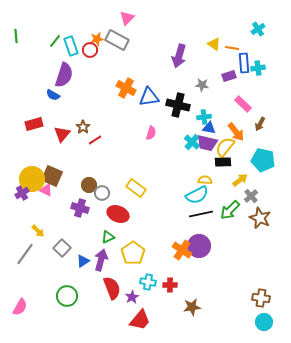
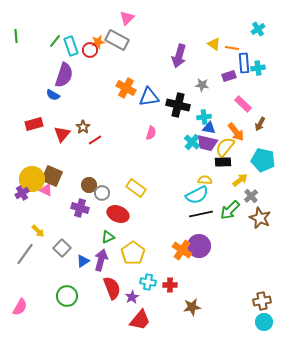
orange star at (97, 39): moved 1 px right, 3 px down
brown cross at (261, 298): moved 1 px right, 3 px down; rotated 18 degrees counterclockwise
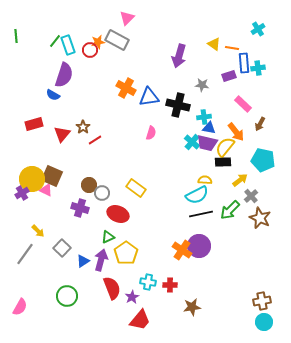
cyan rectangle at (71, 46): moved 3 px left, 1 px up
yellow pentagon at (133, 253): moved 7 px left
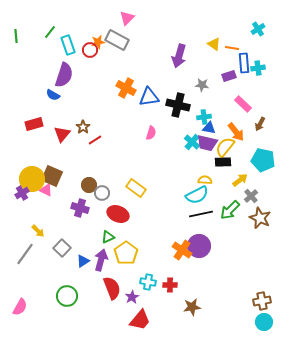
green line at (55, 41): moved 5 px left, 9 px up
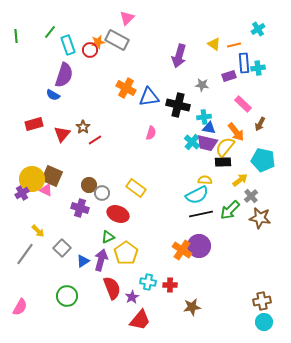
orange line at (232, 48): moved 2 px right, 3 px up; rotated 24 degrees counterclockwise
brown star at (260, 218): rotated 15 degrees counterclockwise
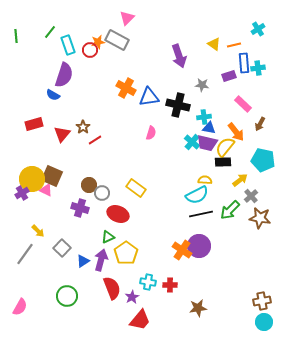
purple arrow at (179, 56): rotated 35 degrees counterclockwise
brown star at (192, 307): moved 6 px right, 1 px down
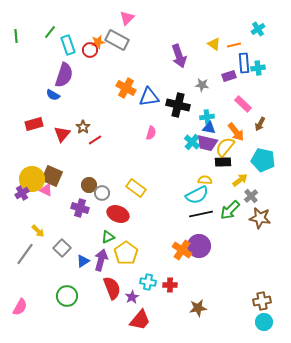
cyan cross at (204, 117): moved 3 px right
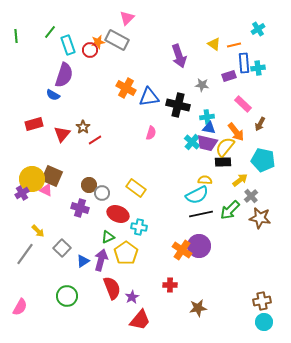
cyan cross at (148, 282): moved 9 px left, 55 px up
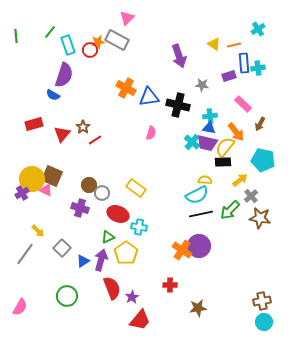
cyan cross at (207, 117): moved 3 px right, 1 px up
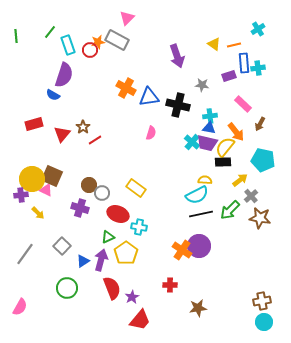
purple arrow at (179, 56): moved 2 px left
purple cross at (22, 193): moved 1 px left, 2 px down; rotated 24 degrees clockwise
yellow arrow at (38, 231): moved 18 px up
gray square at (62, 248): moved 2 px up
green circle at (67, 296): moved 8 px up
